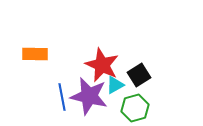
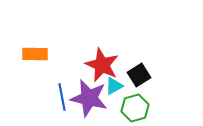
cyan triangle: moved 1 px left, 1 px down
purple star: moved 2 px down
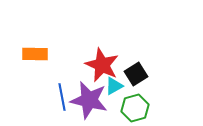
black square: moved 3 px left, 1 px up
purple star: moved 2 px down
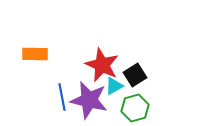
black square: moved 1 px left, 1 px down
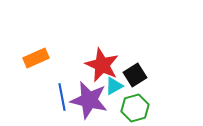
orange rectangle: moved 1 px right, 4 px down; rotated 25 degrees counterclockwise
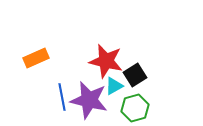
red star: moved 4 px right, 4 px up; rotated 12 degrees counterclockwise
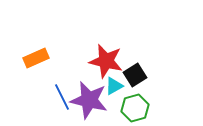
blue line: rotated 16 degrees counterclockwise
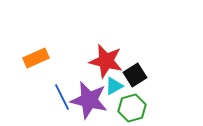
green hexagon: moved 3 px left
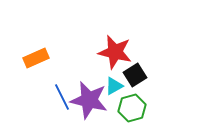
red star: moved 9 px right, 9 px up
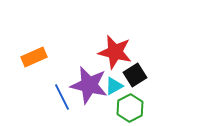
orange rectangle: moved 2 px left, 1 px up
purple star: moved 15 px up
green hexagon: moved 2 px left; rotated 12 degrees counterclockwise
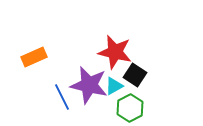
black square: rotated 25 degrees counterclockwise
